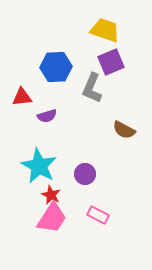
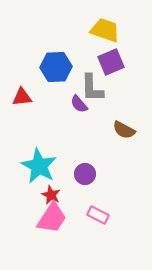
gray L-shape: rotated 24 degrees counterclockwise
purple semicircle: moved 32 px right, 12 px up; rotated 66 degrees clockwise
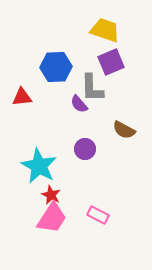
purple circle: moved 25 px up
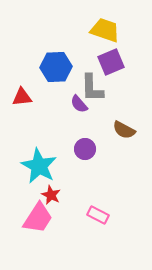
pink trapezoid: moved 14 px left
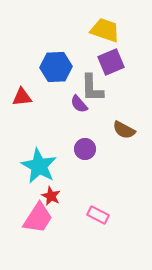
red star: moved 1 px down
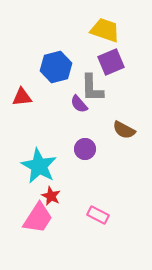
blue hexagon: rotated 12 degrees counterclockwise
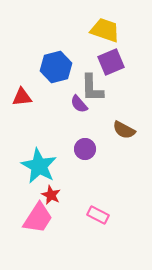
red star: moved 1 px up
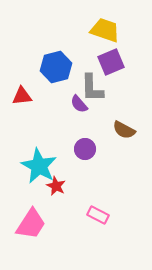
red triangle: moved 1 px up
red star: moved 5 px right, 9 px up
pink trapezoid: moved 7 px left, 6 px down
